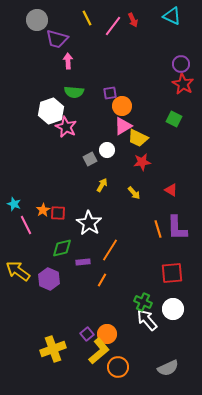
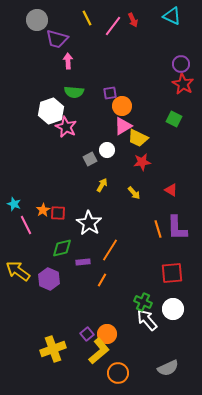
orange circle at (118, 367): moved 6 px down
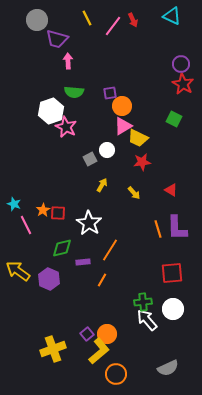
green cross at (143, 302): rotated 30 degrees counterclockwise
orange circle at (118, 373): moved 2 px left, 1 px down
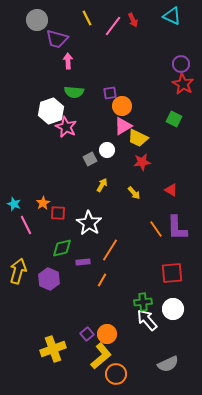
orange star at (43, 210): moved 7 px up
orange line at (158, 229): moved 2 px left; rotated 18 degrees counterclockwise
yellow arrow at (18, 271): rotated 70 degrees clockwise
yellow L-shape at (99, 351): moved 2 px right, 5 px down
gray semicircle at (168, 368): moved 4 px up
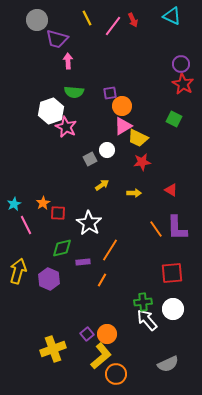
yellow arrow at (102, 185): rotated 24 degrees clockwise
yellow arrow at (134, 193): rotated 48 degrees counterclockwise
cyan star at (14, 204): rotated 24 degrees clockwise
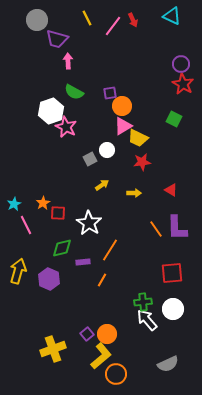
green semicircle at (74, 92): rotated 24 degrees clockwise
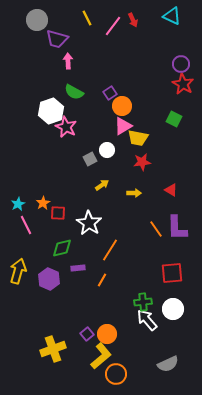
purple square at (110, 93): rotated 24 degrees counterclockwise
yellow trapezoid at (138, 138): rotated 15 degrees counterclockwise
cyan star at (14, 204): moved 4 px right
purple rectangle at (83, 262): moved 5 px left, 6 px down
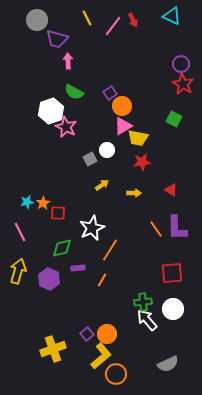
cyan star at (18, 204): moved 9 px right, 2 px up; rotated 16 degrees clockwise
white star at (89, 223): moved 3 px right, 5 px down; rotated 15 degrees clockwise
pink line at (26, 225): moved 6 px left, 7 px down
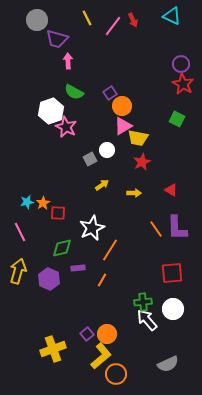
green square at (174, 119): moved 3 px right
red star at (142, 162): rotated 18 degrees counterclockwise
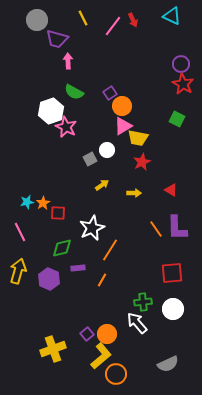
yellow line at (87, 18): moved 4 px left
white arrow at (147, 320): moved 10 px left, 3 px down
